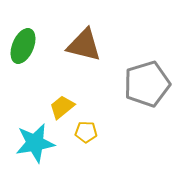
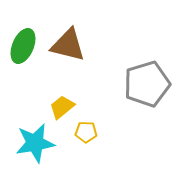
brown triangle: moved 16 px left
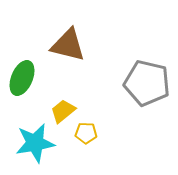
green ellipse: moved 1 px left, 32 px down
gray pentagon: moved 1 px up; rotated 30 degrees clockwise
yellow trapezoid: moved 1 px right, 4 px down
yellow pentagon: moved 1 px down
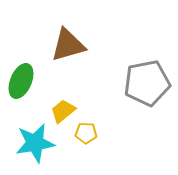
brown triangle: rotated 30 degrees counterclockwise
green ellipse: moved 1 px left, 3 px down
gray pentagon: rotated 24 degrees counterclockwise
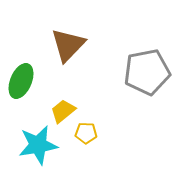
brown triangle: rotated 30 degrees counterclockwise
gray pentagon: moved 11 px up
cyan star: moved 3 px right, 2 px down
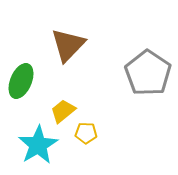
gray pentagon: moved 1 px right, 1 px down; rotated 27 degrees counterclockwise
cyan star: rotated 21 degrees counterclockwise
